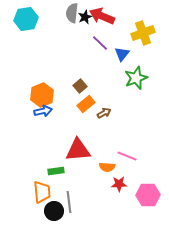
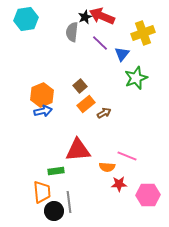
gray semicircle: moved 19 px down
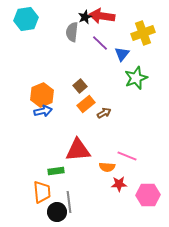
red arrow: rotated 15 degrees counterclockwise
black circle: moved 3 px right, 1 px down
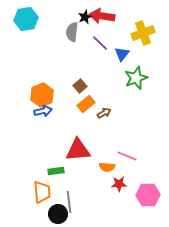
black circle: moved 1 px right, 2 px down
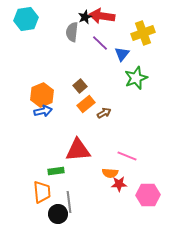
orange semicircle: moved 3 px right, 6 px down
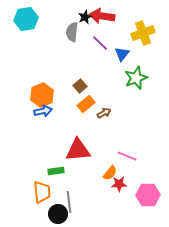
orange semicircle: rotated 56 degrees counterclockwise
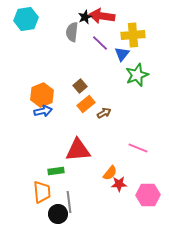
yellow cross: moved 10 px left, 2 px down; rotated 15 degrees clockwise
green star: moved 1 px right, 3 px up
pink line: moved 11 px right, 8 px up
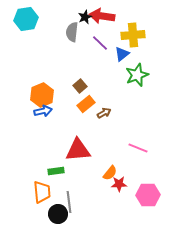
blue triangle: rotated 14 degrees clockwise
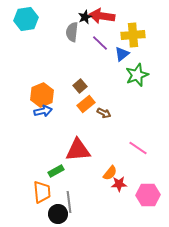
brown arrow: rotated 56 degrees clockwise
pink line: rotated 12 degrees clockwise
green rectangle: rotated 21 degrees counterclockwise
